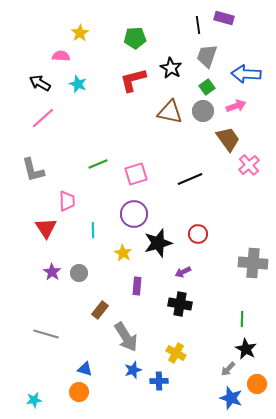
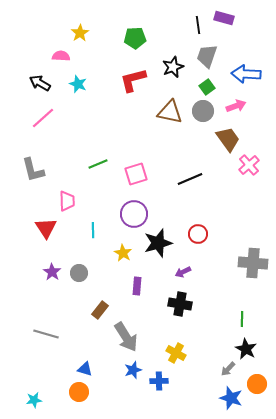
black star at (171, 68): moved 2 px right, 1 px up; rotated 20 degrees clockwise
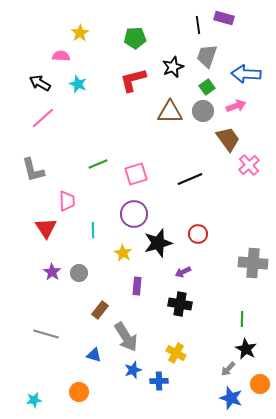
brown triangle at (170, 112): rotated 12 degrees counterclockwise
blue triangle at (85, 369): moved 9 px right, 14 px up
orange circle at (257, 384): moved 3 px right
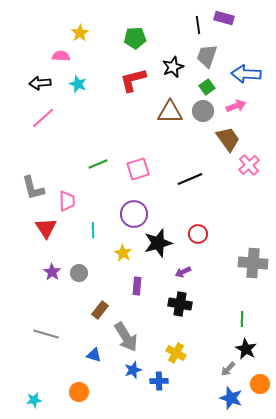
black arrow at (40, 83): rotated 35 degrees counterclockwise
gray L-shape at (33, 170): moved 18 px down
pink square at (136, 174): moved 2 px right, 5 px up
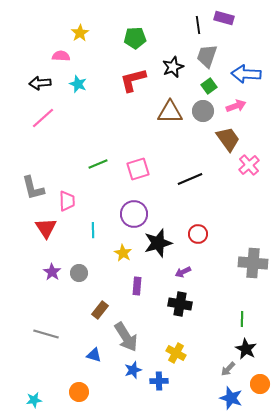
green square at (207, 87): moved 2 px right, 1 px up
